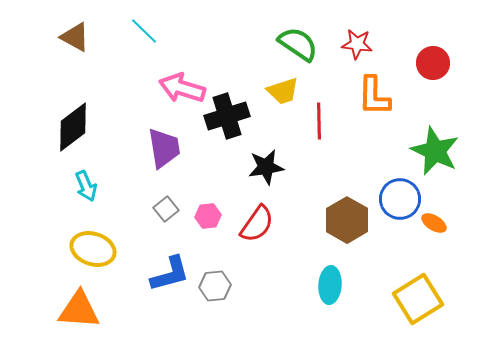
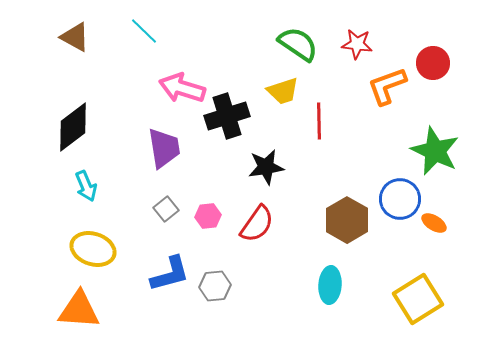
orange L-shape: moved 13 px right, 10 px up; rotated 69 degrees clockwise
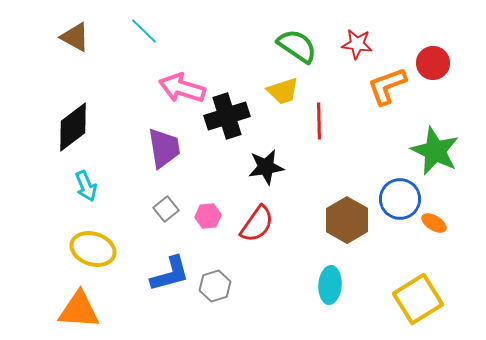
green semicircle: moved 1 px left, 2 px down
gray hexagon: rotated 12 degrees counterclockwise
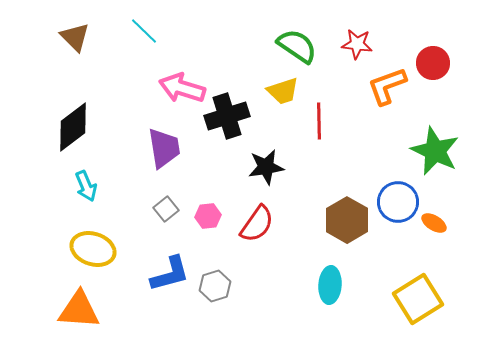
brown triangle: rotated 16 degrees clockwise
blue circle: moved 2 px left, 3 px down
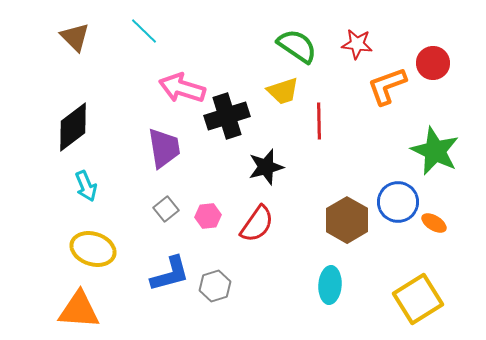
black star: rotated 6 degrees counterclockwise
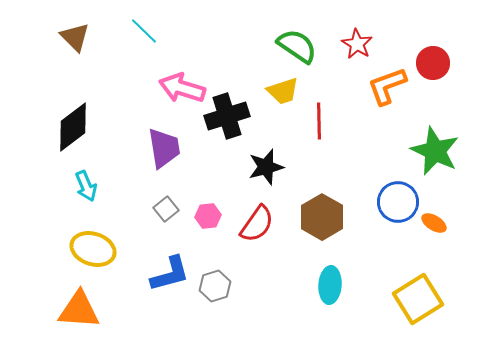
red star: rotated 24 degrees clockwise
brown hexagon: moved 25 px left, 3 px up
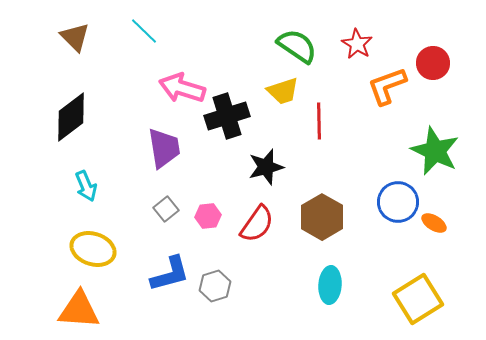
black diamond: moved 2 px left, 10 px up
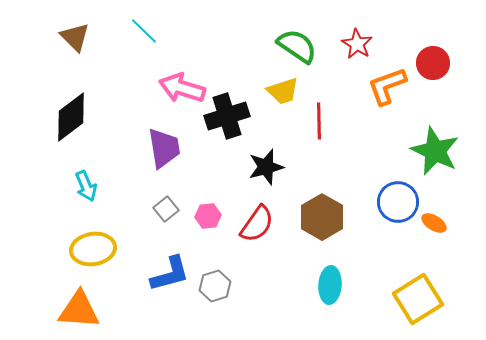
yellow ellipse: rotated 27 degrees counterclockwise
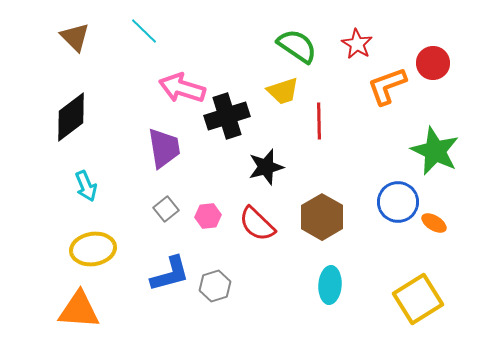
red semicircle: rotated 99 degrees clockwise
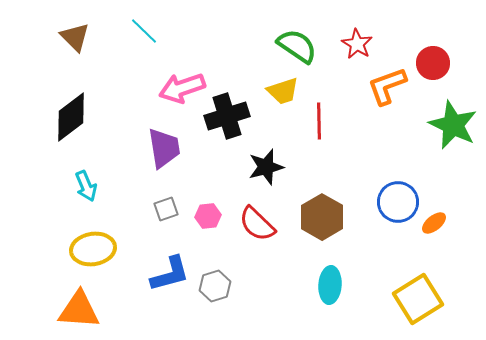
pink arrow: rotated 36 degrees counterclockwise
green star: moved 18 px right, 26 px up
gray square: rotated 20 degrees clockwise
orange ellipse: rotated 70 degrees counterclockwise
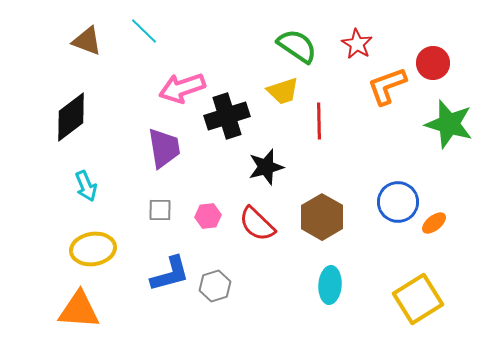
brown triangle: moved 12 px right, 4 px down; rotated 24 degrees counterclockwise
green star: moved 4 px left, 1 px up; rotated 9 degrees counterclockwise
gray square: moved 6 px left, 1 px down; rotated 20 degrees clockwise
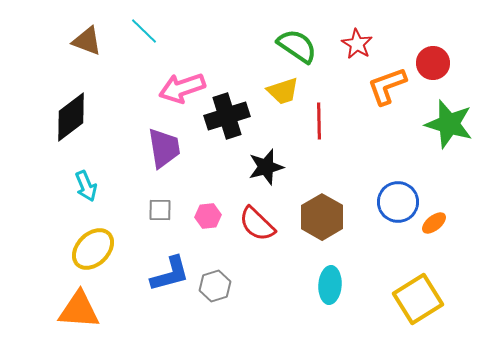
yellow ellipse: rotated 36 degrees counterclockwise
